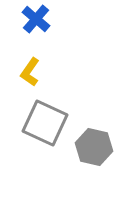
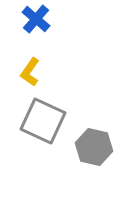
gray square: moved 2 px left, 2 px up
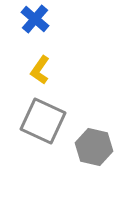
blue cross: moved 1 px left
yellow L-shape: moved 10 px right, 2 px up
